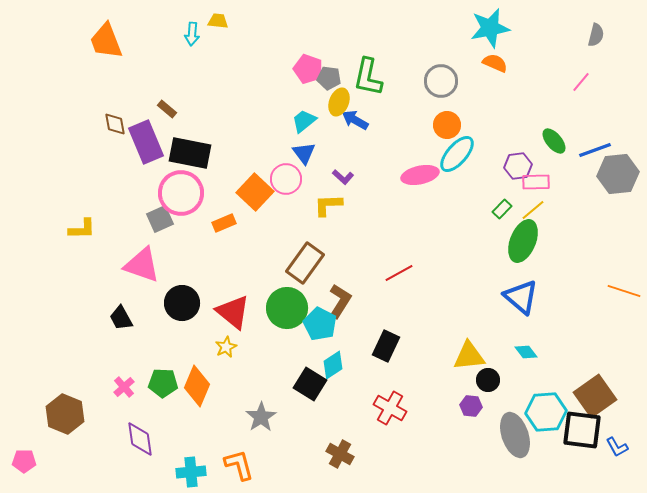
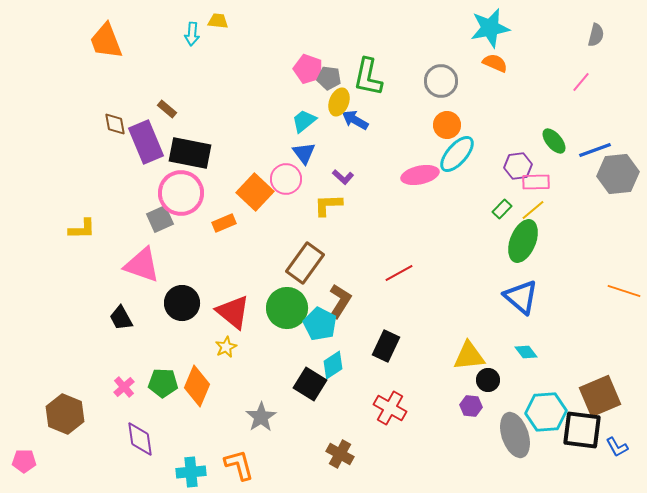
brown square at (595, 396): moved 5 px right; rotated 12 degrees clockwise
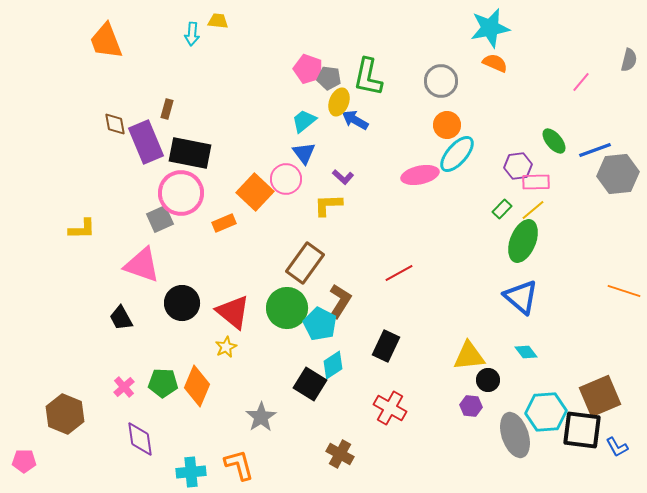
gray semicircle at (596, 35): moved 33 px right, 25 px down
brown rectangle at (167, 109): rotated 66 degrees clockwise
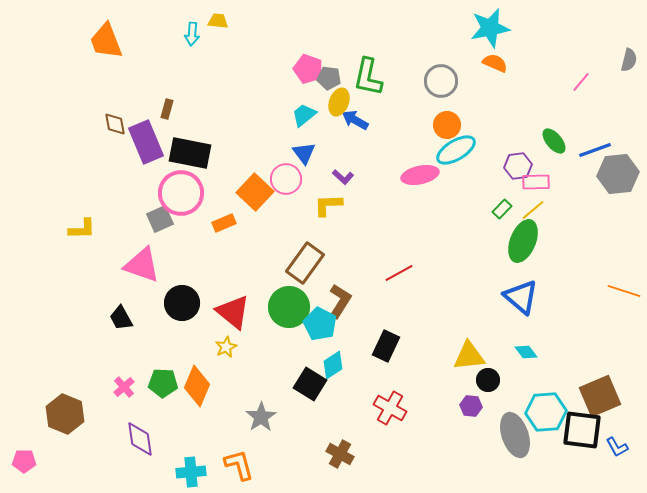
cyan trapezoid at (304, 121): moved 6 px up
cyan ellipse at (457, 154): moved 1 px left, 4 px up; rotated 18 degrees clockwise
green circle at (287, 308): moved 2 px right, 1 px up
